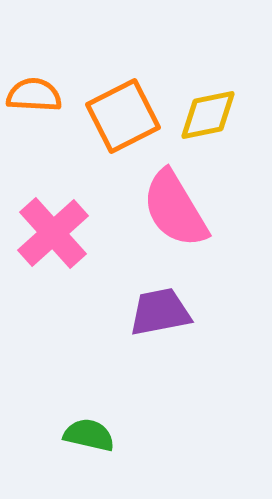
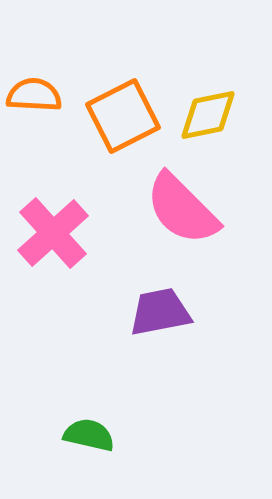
pink semicircle: moved 7 px right; rotated 14 degrees counterclockwise
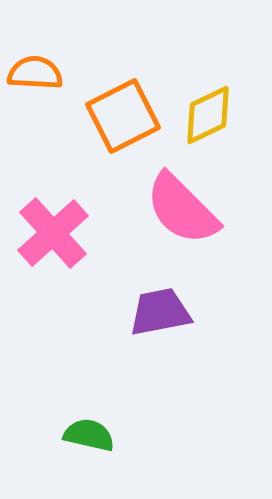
orange semicircle: moved 1 px right, 22 px up
yellow diamond: rotated 14 degrees counterclockwise
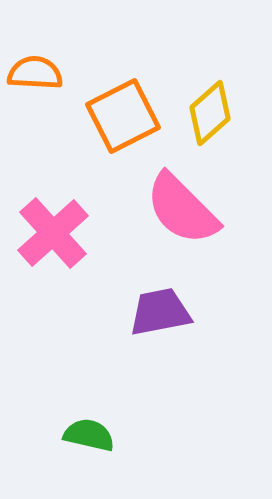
yellow diamond: moved 2 px right, 2 px up; rotated 16 degrees counterclockwise
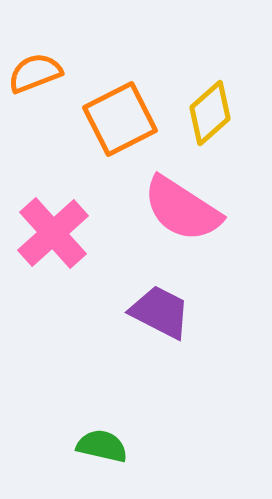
orange semicircle: rotated 24 degrees counterclockwise
orange square: moved 3 px left, 3 px down
pink semicircle: rotated 12 degrees counterclockwise
purple trapezoid: rotated 38 degrees clockwise
green semicircle: moved 13 px right, 11 px down
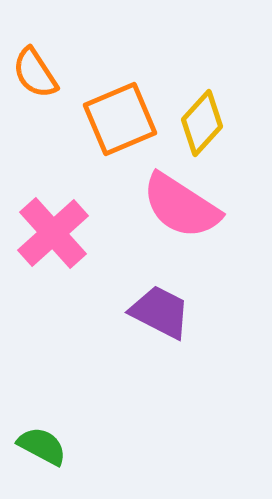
orange semicircle: rotated 102 degrees counterclockwise
yellow diamond: moved 8 px left, 10 px down; rotated 6 degrees counterclockwise
orange square: rotated 4 degrees clockwise
pink semicircle: moved 1 px left, 3 px up
green semicircle: moved 60 px left; rotated 15 degrees clockwise
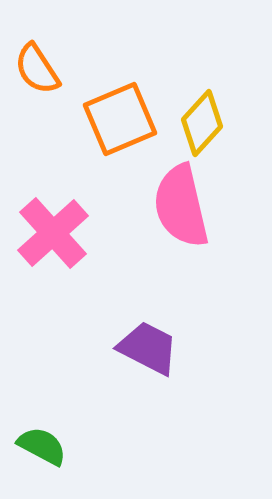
orange semicircle: moved 2 px right, 4 px up
pink semicircle: rotated 44 degrees clockwise
purple trapezoid: moved 12 px left, 36 px down
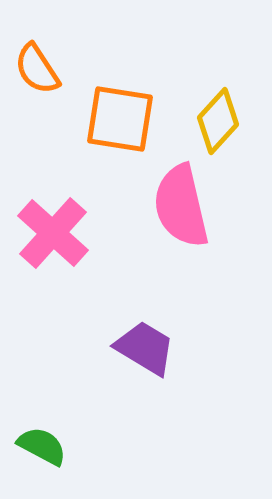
orange square: rotated 32 degrees clockwise
yellow diamond: moved 16 px right, 2 px up
pink cross: rotated 6 degrees counterclockwise
purple trapezoid: moved 3 px left; rotated 4 degrees clockwise
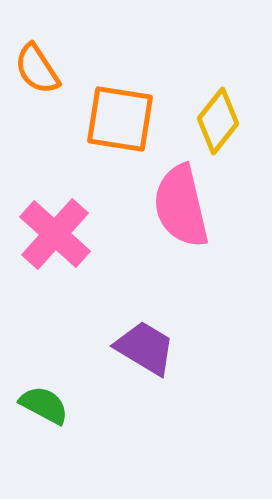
yellow diamond: rotated 4 degrees counterclockwise
pink cross: moved 2 px right, 1 px down
green semicircle: moved 2 px right, 41 px up
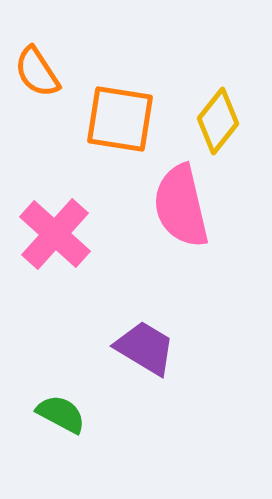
orange semicircle: moved 3 px down
green semicircle: moved 17 px right, 9 px down
